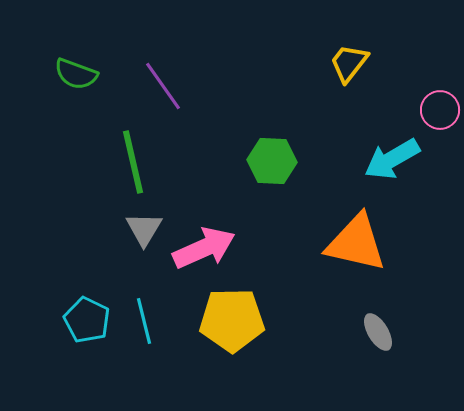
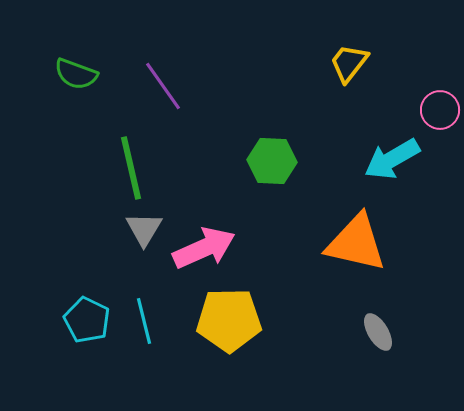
green line: moved 2 px left, 6 px down
yellow pentagon: moved 3 px left
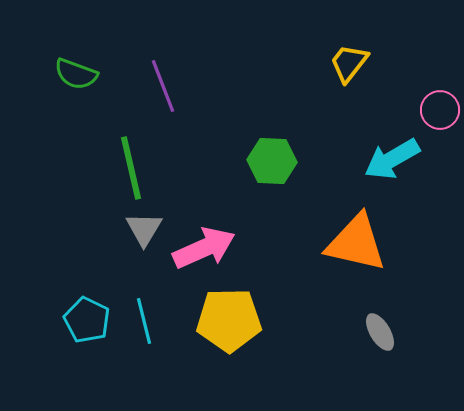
purple line: rotated 14 degrees clockwise
gray ellipse: moved 2 px right
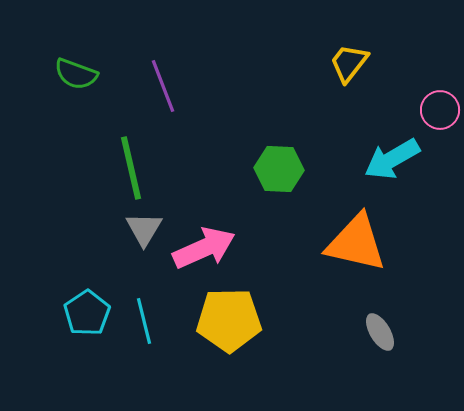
green hexagon: moved 7 px right, 8 px down
cyan pentagon: moved 7 px up; rotated 12 degrees clockwise
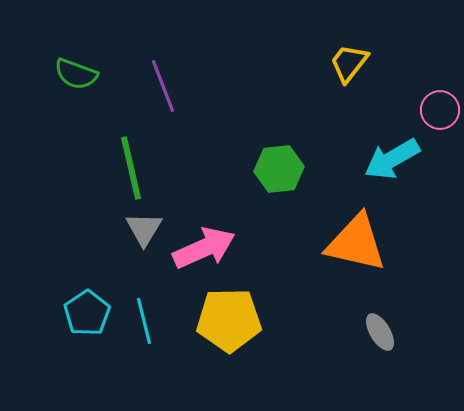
green hexagon: rotated 9 degrees counterclockwise
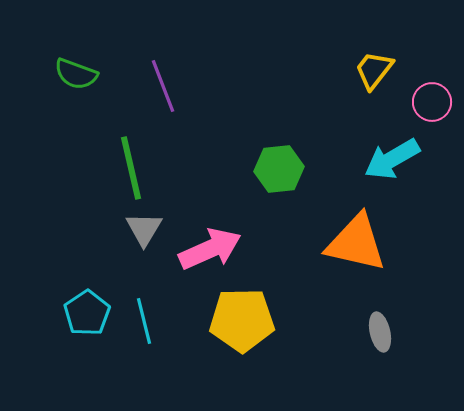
yellow trapezoid: moved 25 px right, 7 px down
pink circle: moved 8 px left, 8 px up
pink arrow: moved 6 px right, 1 px down
yellow pentagon: moved 13 px right
gray ellipse: rotated 18 degrees clockwise
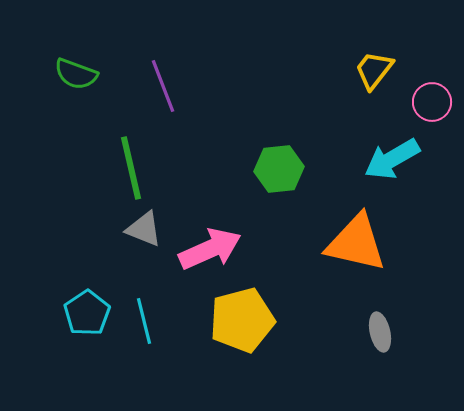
gray triangle: rotated 39 degrees counterclockwise
yellow pentagon: rotated 14 degrees counterclockwise
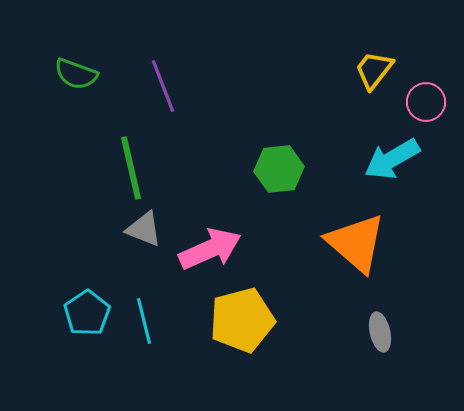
pink circle: moved 6 px left
orange triangle: rotated 28 degrees clockwise
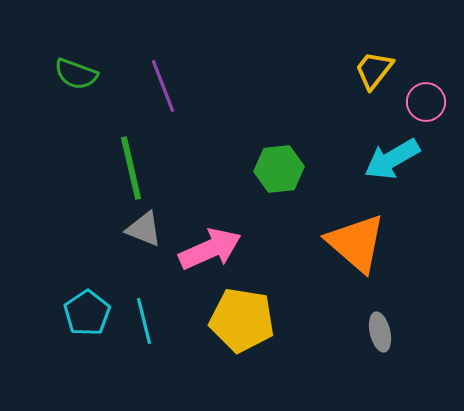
yellow pentagon: rotated 24 degrees clockwise
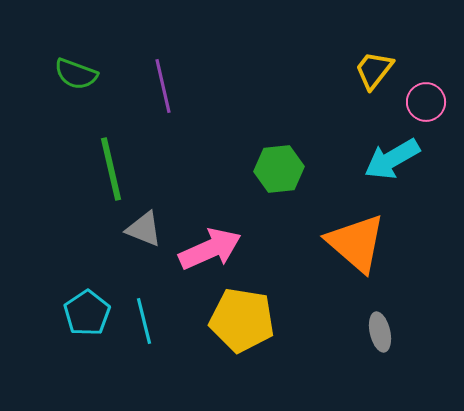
purple line: rotated 8 degrees clockwise
green line: moved 20 px left, 1 px down
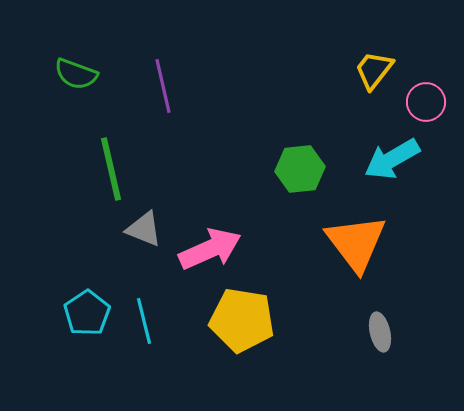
green hexagon: moved 21 px right
orange triangle: rotated 12 degrees clockwise
